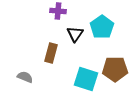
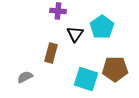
gray semicircle: rotated 49 degrees counterclockwise
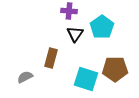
purple cross: moved 11 px right
brown rectangle: moved 5 px down
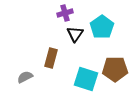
purple cross: moved 4 px left, 2 px down; rotated 21 degrees counterclockwise
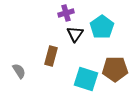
purple cross: moved 1 px right
brown rectangle: moved 2 px up
gray semicircle: moved 6 px left, 6 px up; rotated 84 degrees clockwise
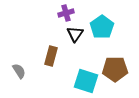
cyan square: moved 2 px down
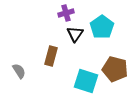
brown pentagon: rotated 15 degrees clockwise
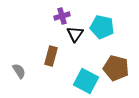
purple cross: moved 4 px left, 3 px down
cyan pentagon: rotated 25 degrees counterclockwise
brown pentagon: moved 1 px right, 1 px up
cyan square: rotated 10 degrees clockwise
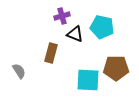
black triangle: rotated 42 degrees counterclockwise
brown rectangle: moved 3 px up
brown pentagon: rotated 15 degrees counterclockwise
cyan square: moved 2 px right, 1 px up; rotated 25 degrees counterclockwise
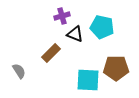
brown rectangle: rotated 30 degrees clockwise
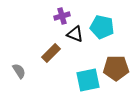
cyan square: rotated 15 degrees counterclockwise
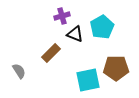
cyan pentagon: rotated 30 degrees clockwise
